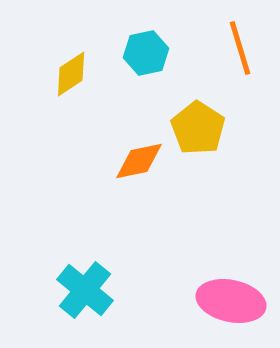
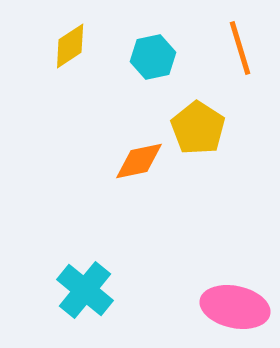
cyan hexagon: moved 7 px right, 4 px down
yellow diamond: moved 1 px left, 28 px up
pink ellipse: moved 4 px right, 6 px down
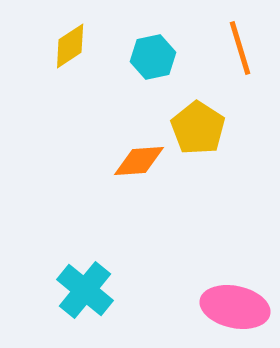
orange diamond: rotated 8 degrees clockwise
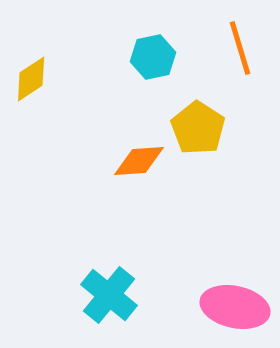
yellow diamond: moved 39 px left, 33 px down
cyan cross: moved 24 px right, 5 px down
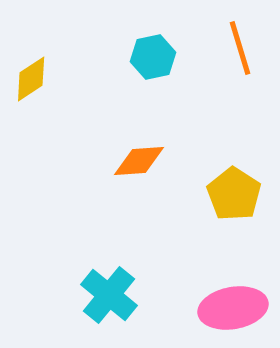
yellow pentagon: moved 36 px right, 66 px down
pink ellipse: moved 2 px left, 1 px down; rotated 22 degrees counterclockwise
